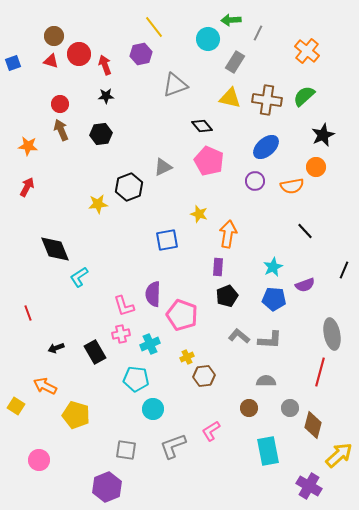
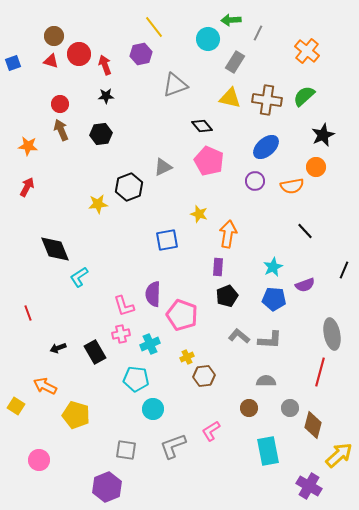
black arrow at (56, 348): moved 2 px right
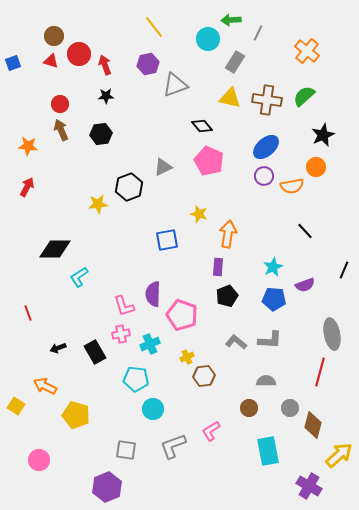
purple hexagon at (141, 54): moved 7 px right, 10 px down
purple circle at (255, 181): moved 9 px right, 5 px up
black diamond at (55, 249): rotated 68 degrees counterclockwise
gray L-shape at (239, 336): moved 3 px left, 6 px down
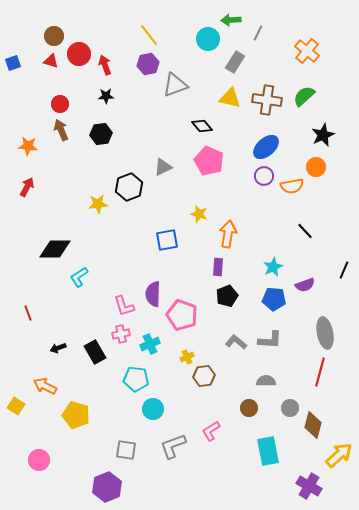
yellow line at (154, 27): moved 5 px left, 8 px down
gray ellipse at (332, 334): moved 7 px left, 1 px up
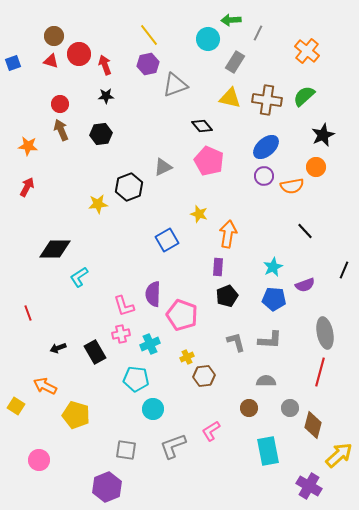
blue square at (167, 240): rotated 20 degrees counterclockwise
gray L-shape at (236, 342): rotated 35 degrees clockwise
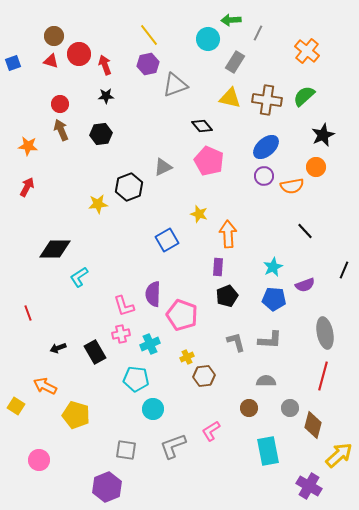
orange arrow at (228, 234): rotated 12 degrees counterclockwise
red line at (320, 372): moved 3 px right, 4 px down
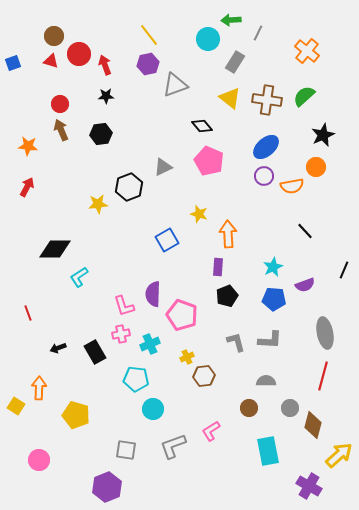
yellow triangle at (230, 98): rotated 25 degrees clockwise
orange arrow at (45, 386): moved 6 px left, 2 px down; rotated 65 degrees clockwise
